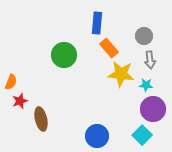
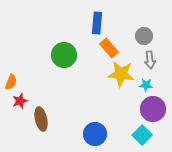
blue circle: moved 2 px left, 2 px up
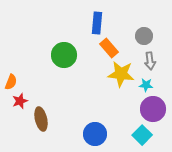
gray arrow: moved 1 px down
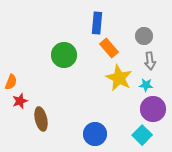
yellow star: moved 2 px left, 4 px down; rotated 20 degrees clockwise
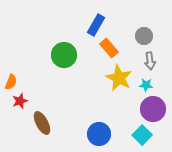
blue rectangle: moved 1 px left, 2 px down; rotated 25 degrees clockwise
brown ellipse: moved 1 px right, 4 px down; rotated 15 degrees counterclockwise
blue circle: moved 4 px right
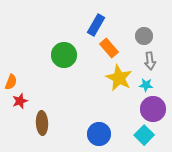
brown ellipse: rotated 25 degrees clockwise
cyan square: moved 2 px right
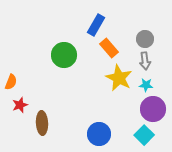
gray circle: moved 1 px right, 3 px down
gray arrow: moved 5 px left
red star: moved 4 px down
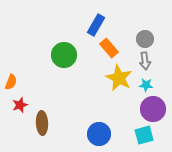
cyan square: rotated 30 degrees clockwise
